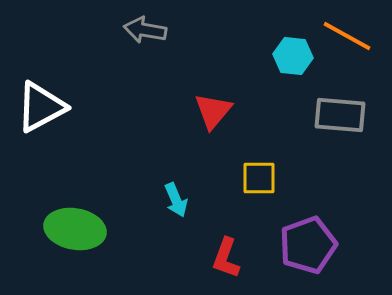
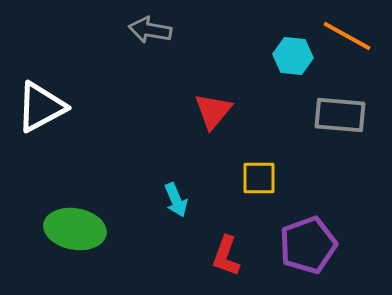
gray arrow: moved 5 px right
red L-shape: moved 2 px up
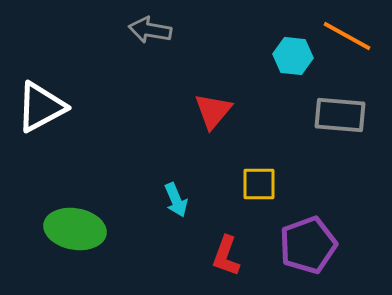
yellow square: moved 6 px down
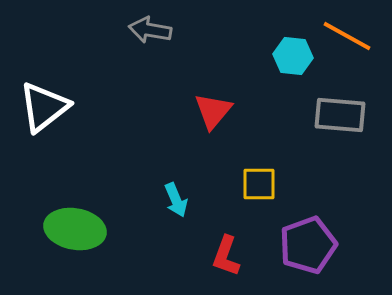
white triangle: moved 3 px right; rotated 10 degrees counterclockwise
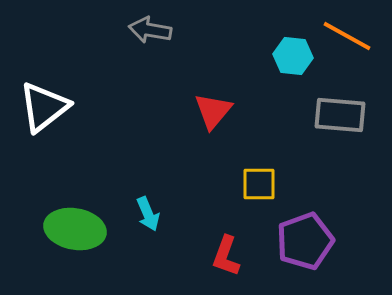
cyan arrow: moved 28 px left, 14 px down
purple pentagon: moved 3 px left, 4 px up
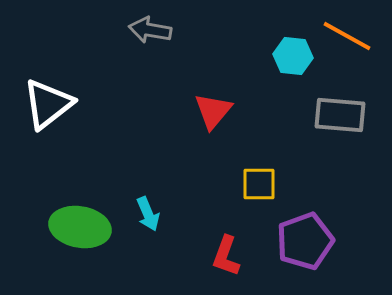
white triangle: moved 4 px right, 3 px up
green ellipse: moved 5 px right, 2 px up
